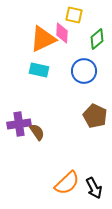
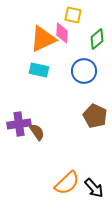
yellow square: moved 1 px left
black arrow: rotated 15 degrees counterclockwise
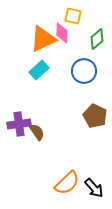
yellow square: moved 1 px down
cyan rectangle: rotated 54 degrees counterclockwise
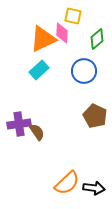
black arrow: rotated 40 degrees counterclockwise
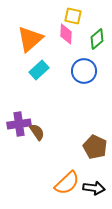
pink diamond: moved 4 px right, 1 px down
orange triangle: moved 13 px left; rotated 16 degrees counterclockwise
brown pentagon: moved 31 px down
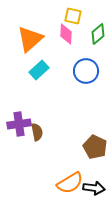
green diamond: moved 1 px right, 5 px up
blue circle: moved 2 px right
brown semicircle: rotated 24 degrees clockwise
orange semicircle: moved 3 px right; rotated 12 degrees clockwise
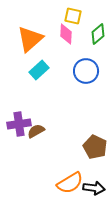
brown semicircle: moved 1 px left, 1 px up; rotated 108 degrees counterclockwise
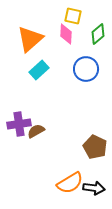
blue circle: moved 2 px up
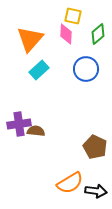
orange triangle: rotated 8 degrees counterclockwise
brown semicircle: rotated 36 degrees clockwise
black arrow: moved 2 px right, 3 px down
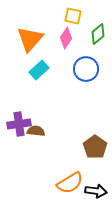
pink diamond: moved 4 px down; rotated 30 degrees clockwise
brown pentagon: rotated 10 degrees clockwise
